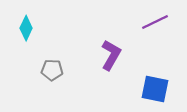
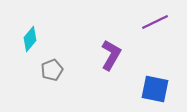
cyan diamond: moved 4 px right, 11 px down; rotated 15 degrees clockwise
gray pentagon: rotated 25 degrees counterclockwise
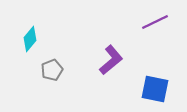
purple L-shape: moved 5 px down; rotated 20 degrees clockwise
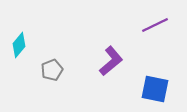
purple line: moved 3 px down
cyan diamond: moved 11 px left, 6 px down
purple L-shape: moved 1 px down
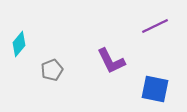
purple line: moved 1 px down
cyan diamond: moved 1 px up
purple L-shape: rotated 104 degrees clockwise
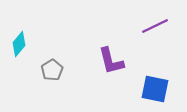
purple L-shape: rotated 12 degrees clockwise
gray pentagon: rotated 10 degrees counterclockwise
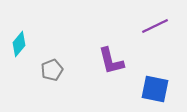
gray pentagon: rotated 10 degrees clockwise
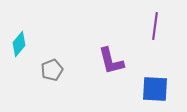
purple line: rotated 56 degrees counterclockwise
blue square: rotated 8 degrees counterclockwise
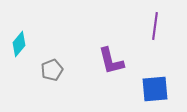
blue square: rotated 8 degrees counterclockwise
